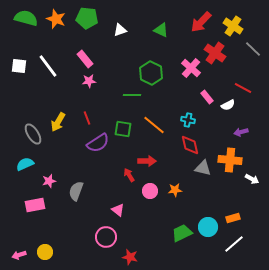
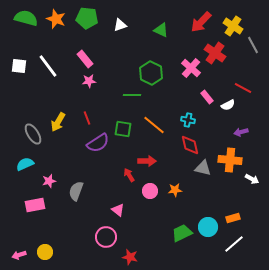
white triangle at (120, 30): moved 5 px up
gray line at (253, 49): moved 4 px up; rotated 18 degrees clockwise
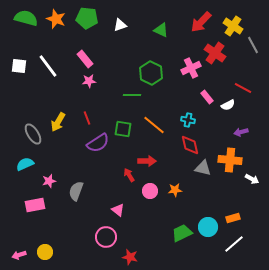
pink cross at (191, 68): rotated 24 degrees clockwise
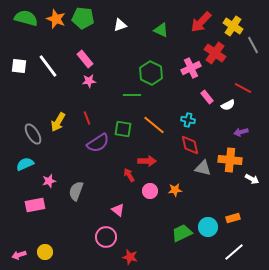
green pentagon at (87, 18): moved 4 px left
white line at (234, 244): moved 8 px down
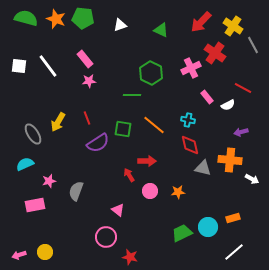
orange star at (175, 190): moved 3 px right, 2 px down
